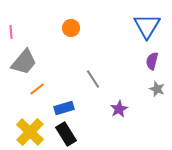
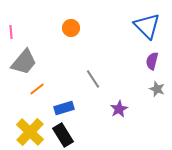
blue triangle: rotated 16 degrees counterclockwise
black rectangle: moved 3 px left, 1 px down
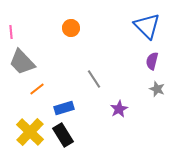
gray trapezoid: moved 2 px left; rotated 96 degrees clockwise
gray line: moved 1 px right
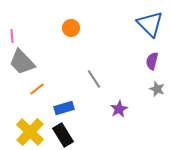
blue triangle: moved 3 px right, 2 px up
pink line: moved 1 px right, 4 px down
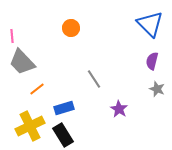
purple star: rotated 12 degrees counterclockwise
yellow cross: moved 6 px up; rotated 20 degrees clockwise
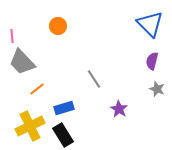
orange circle: moved 13 px left, 2 px up
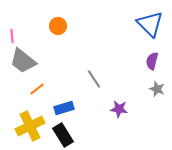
gray trapezoid: moved 1 px right, 1 px up; rotated 8 degrees counterclockwise
purple star: rotated 24 degrees counterclockwise
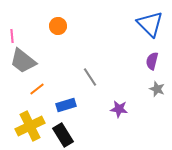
gray line: moved 4 px left, 2 px up
blue rectangle: moved 2 px right, 3 px up
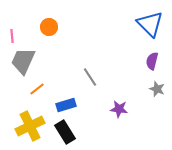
orange circle: moved 9 px left, 1 px down
gray trapezoid: rotated 76 degrees clockwise
black rectangle: moved 2 px right, 3 px up
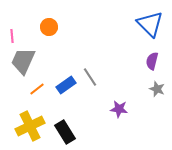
blue rectangle: moved 20 px up; rotated 18 degrees counterclockwise
